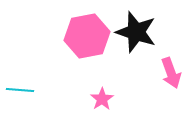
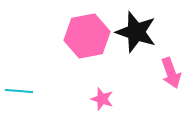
cyan line: moved 1 px left, 1 px down
pink star: rotated 20 degrees counterclockwise
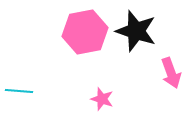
black star: moved 1 px up
pink hexagon: moved 2 px left, 4 px up
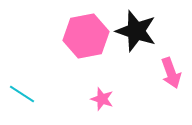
pink hexagon: moved 1 px right, 4 px down
cyan line: moved 3 px right, 3 px down; rotated 28 degrees clockwise
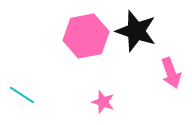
cyan line: moved 1 px down
pink star: moved 1 px right, 3 px down
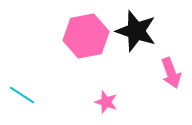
pink star: moved 3 px right
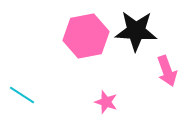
black star: rotated 15 degrees counterclockwise
pink arrow: moved 4 px left, 2 px up
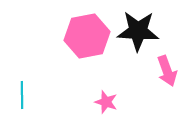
black star: moved 2 px right
pink hexagon: moved 1 px right
cyan line: rotated 56 degrees clockwise
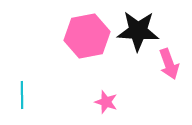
pink arrow: moved 2 px right, 7 px up
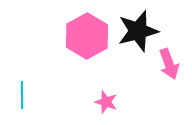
black star: rotated 18 degrees counterclockwise
pink hexagon: rotated 18 degrees counterclockwise
